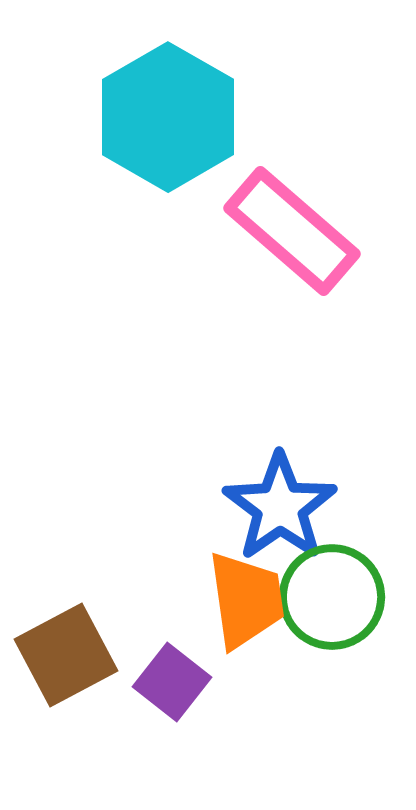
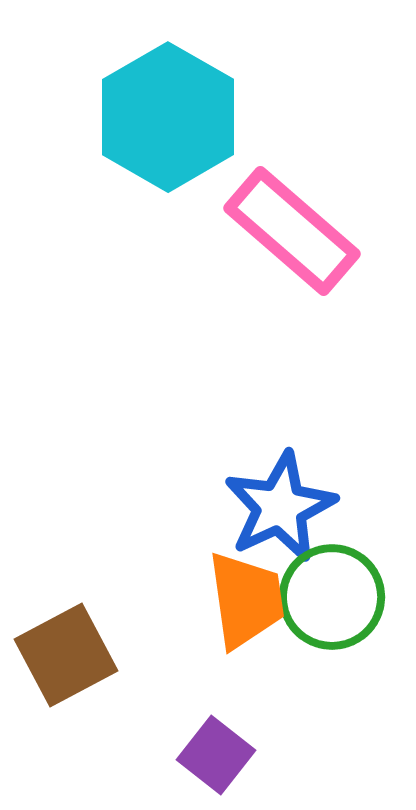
blue star: rotated 10 degrees clockwise
purple square: moved 44 px right, 73 px down
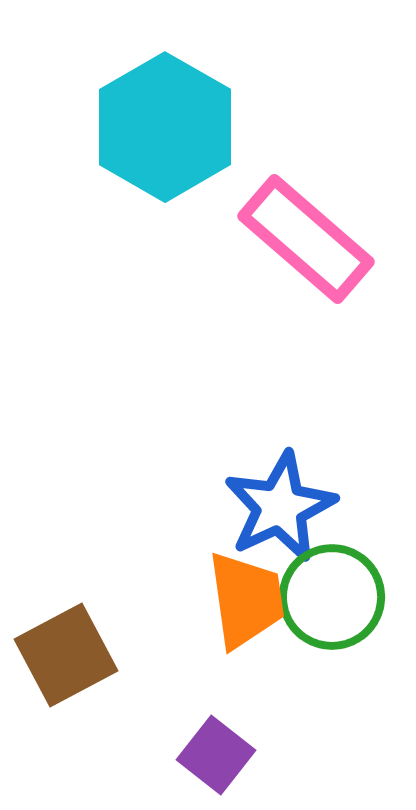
cyan hexagon: moved 3 px left, 10 px down
pink rectangle: moved 14 px right, 8 px down
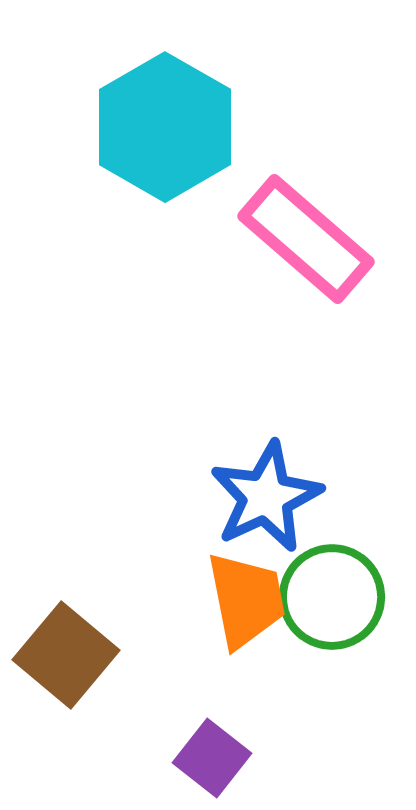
blue star: moved 14 px left, 10 px up
orange trapezoid: rotated 3 degrees counterclockwise
brown square: rotated 22 degrees counterclockwise
purple square: moved 4 px left, 3 px down
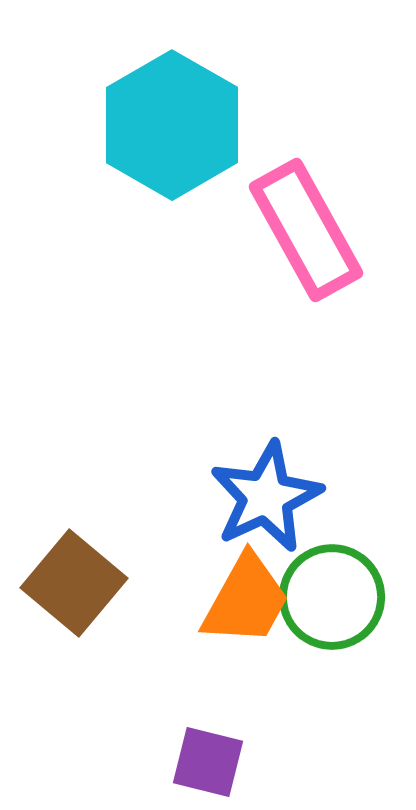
cyan hexagon: moved 7 px right, 2 px up
pink rectangle: moved 9 px up; rotated 20 degrees clockwise
orange trapezoid: rotated 40 degrees clockwise
brown square: moved 8 px right, 72 px up
purple square: moved 4 px left, 4 px down; rotated 24 degrees counterclockwise
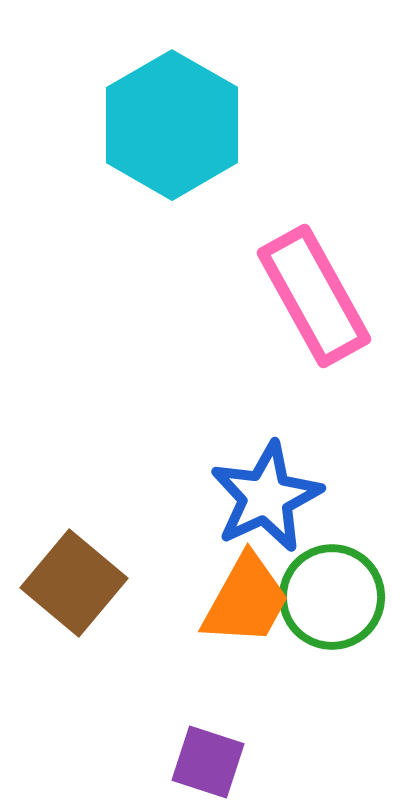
pink rectangle: moved 8 px right, 66 px down
purple square: rotated 4 degrees clockwise
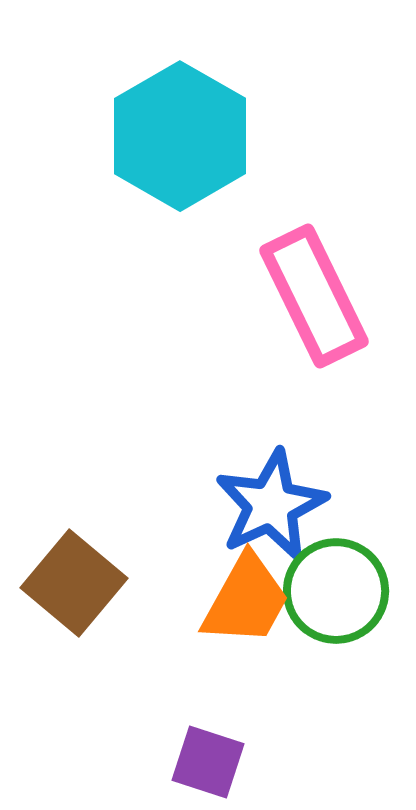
cyan hexagon: moved 8 px right, 11 px down
pink rectangle: rotated 3 degrees clockwise
blue star: moved 5 px right, 8 px down
green circle: moved 4 px right, 6 px up
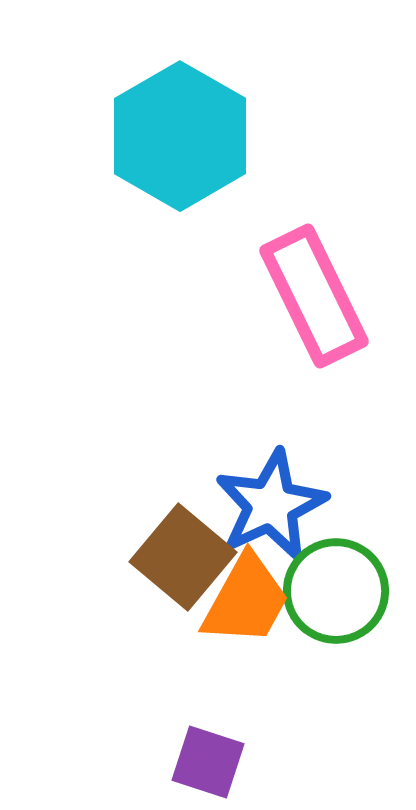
brown square: moved 109 px right, 26 px up
